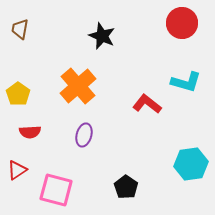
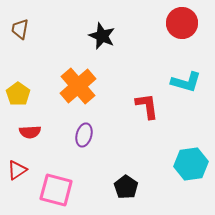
red L-shape: moved 2 px down; rotated 44 degrees clockwise
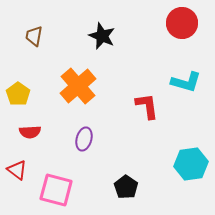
brown trapezoid: moved 14 px right, 7 px down
purple ellipse: moved 4 px down
red triangle: rotated 50 degrees counterclockwise
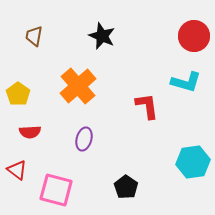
red circle: moved 12 px right, 13 px down
cyan hexagon: moved 2 px right, 2 px up
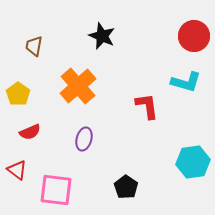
brown trapezoid: moved 10 px down
red semicircle: rotated 20 degrees counterclockwise
pink square: rotated 8 degrees counterclockwise
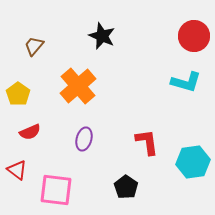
brown trapezoid: rotated 30 degrees clockwise
red L-shape: moved 36 px down
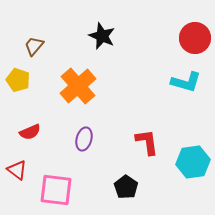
red circle: moved 1 px right, 2 px down
yellow pentagon: moved 14 px up; rotated 15 degrees counterclockwise
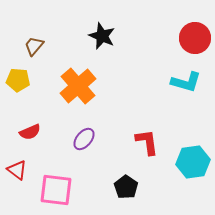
yellow pentagon: rotated 15 degrees counterclockwise
purple ellipse: rotated 25 degrees clockwise
